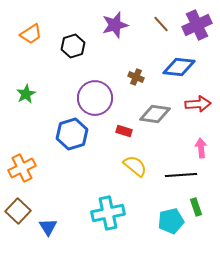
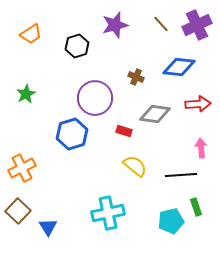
black hexagon: moved 4 px right
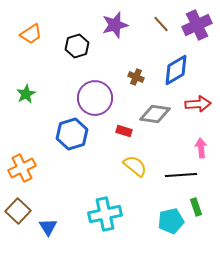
blue diamond: moved 3 px left, 3 px down; rotated 36 degrees counterclockwise
cyan cross: moved 3 px left, 1 px down
